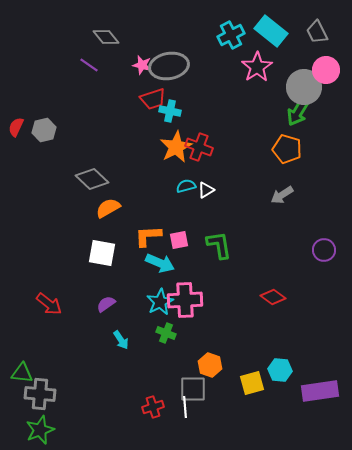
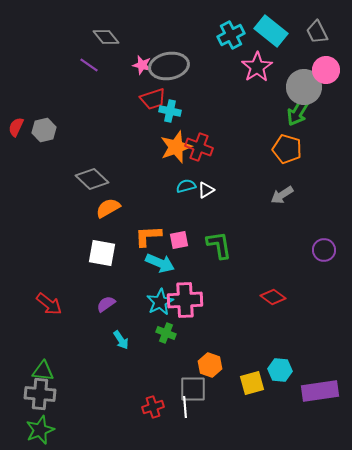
orange star at (176, 147): rotated 8 degrees clockwise
green triangle at (22, 373): moved 21 px right, 2 px up
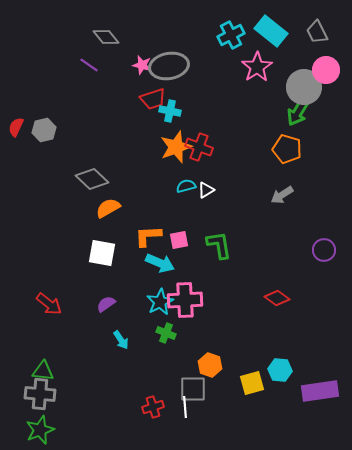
red diamond at (273, 297): moved 4 px right, 1 px down
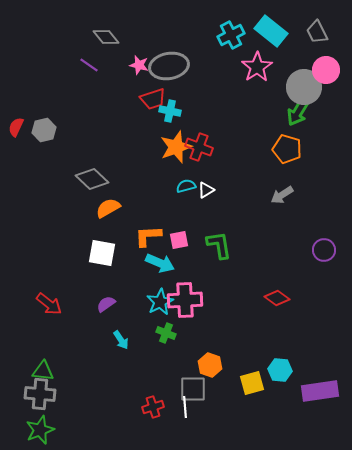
pink star at (142, 65): moved 3 px left
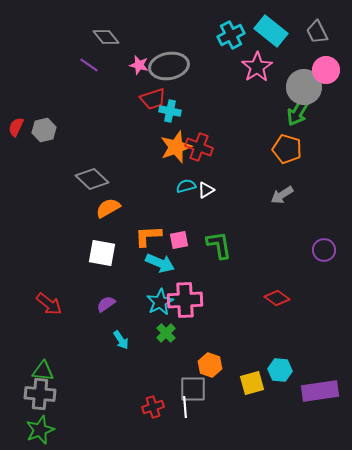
green cross at (166, 333): rotated 24 degrees clockwise
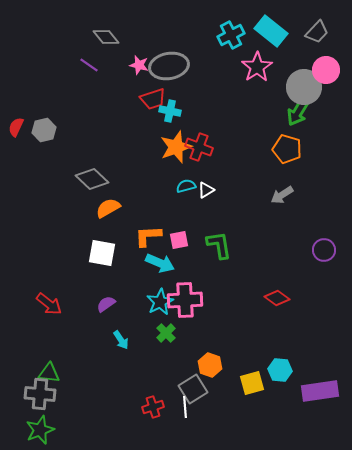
gray trapezoid at (317, 32): rotated 110 degrees counterclockwise
green triangle at (43, 371): moved 6 px right, 2 px down
gray square at (193, 389): rotated 32 degrees counterclockwise
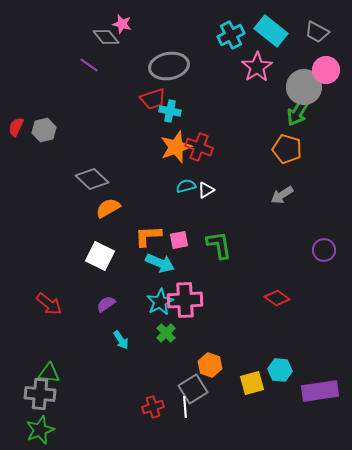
gray trapezoid at (317, 32): rotated 75 degrees clockwise
pink star at (139, 65): moved 17 px left, 41 px up
white square at (102, 253): moved 2 px left, 3 px down; rotated 16 degrees clockwise
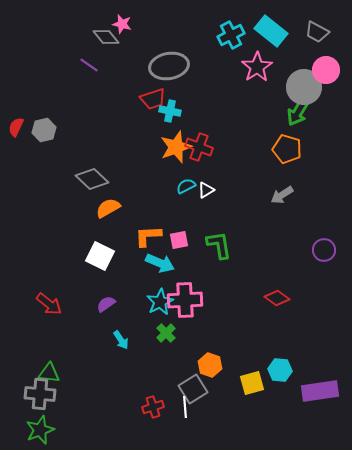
cyan semicircle at (186, 186): rotated 12 degrees counterclockwise
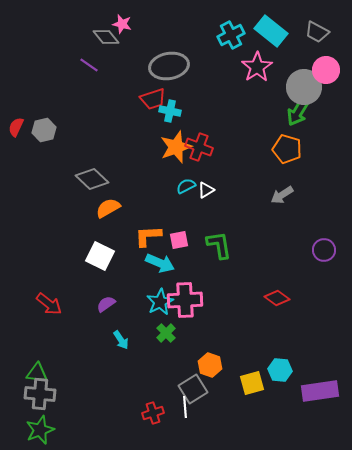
green triangle at (49, 373): moved 12 px left
red cross at (153, 407): moved 6 px down
